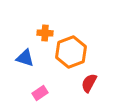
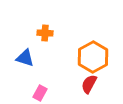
orange hexagon: moved 22 px right, 5 px down; rotated 8 degrees counterclockwise
red semicircle: moved 1 px down
pink rectangle: rotated 28 degrees counterclockwise
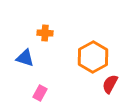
red semicircle: moved 21 px right
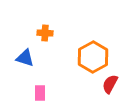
pink rectangle: rotated 28 degrees counterclockwise
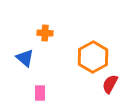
blue triangle: rotated 24 degrees clockwise
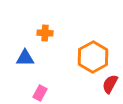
blue triangle: rotated 42 degrees counterclockwise
pink rectangle: rotated 28 degrees clockwise
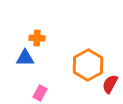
orange cross: moved 8 px left, 5 px down
orange hexagon: moved 5 px left, 8 px down
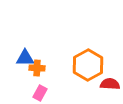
orange cross: moved 30 px down
red semicircle: rotated 66 degrees clockwise
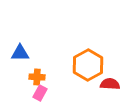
blue triangle: moved 5 px left, 5 px up
orange cross: moved 9 px down
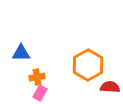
blue triangle: moved 1 px right
orange cross: rotated 14 degrees counterclockwise
red semicircle: moved 3 px down
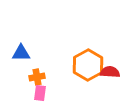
red semicircle: moved 15 px up
pink rectangle: rotated 21 degrees counterclockwise
